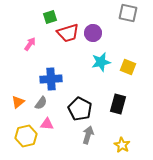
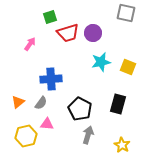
gray square: moved 2 px left
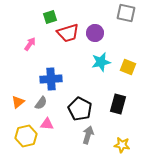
purple circle: moved 2 px right
yellow star: rotated 21 degrees counterclockwise
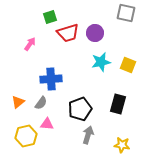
yellow square: moved 2 px up
black pentagon: rotated 25 degrees clockwise
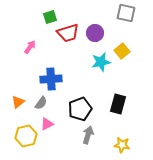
pink arrow: moved 3 px down
yellow square: moved 6 px left, 14 px up; rotated 28 degrees clockwise
pink triangle: rotated 32 degrees counterclockwise
